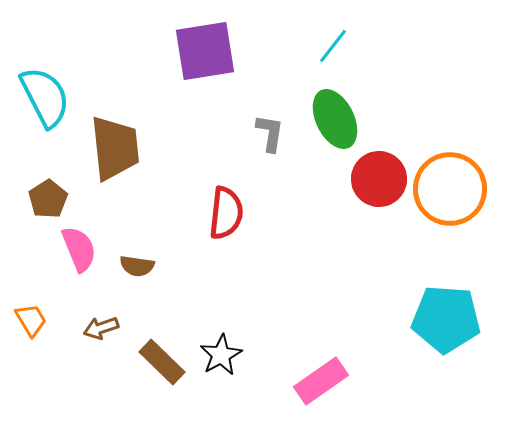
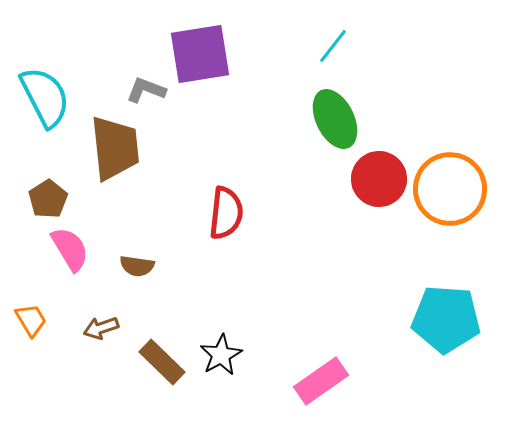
purple square: moved 5 px left, 3 px down
gray L-shape: moved 124 px left, 43 px up; rotated 78 degrees counterclockwise
pink semicircle: moved 9 px left; rotated 9 degrees counterclockwise
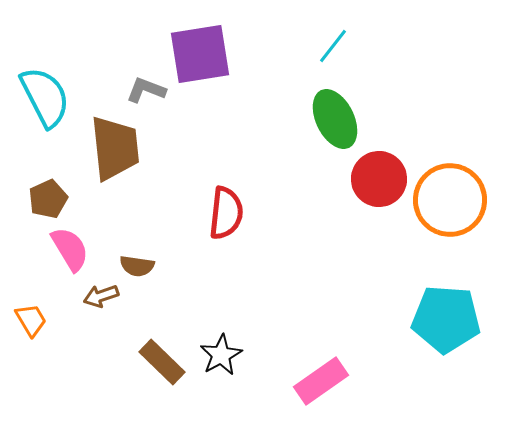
orange circle: moved 11 px down
brown pentagon: rotated 9 degrees clockwise
brown arrow: moved 32 px up
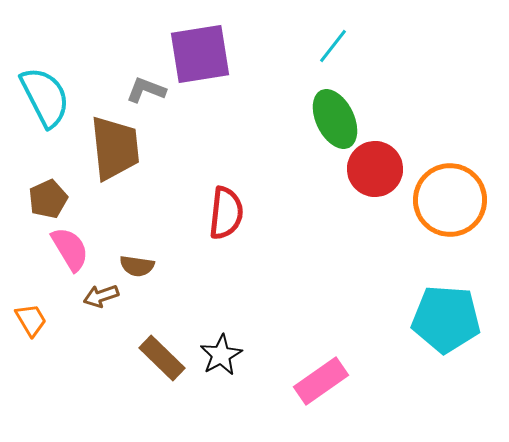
red circle: moved 4 px left, 10 px up
brown rectangle: moved 4 px up
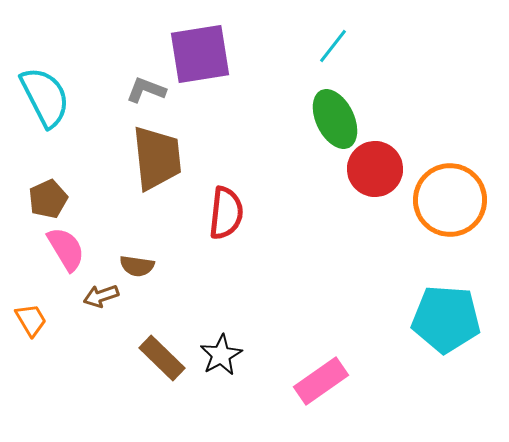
brown trapezoid: moved 42 px right, 10 px down
pink semicircle: moved 4 px left
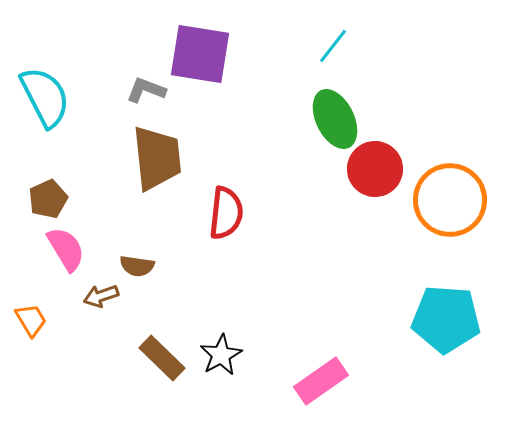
purple square: rotated 18 degrees clockwise
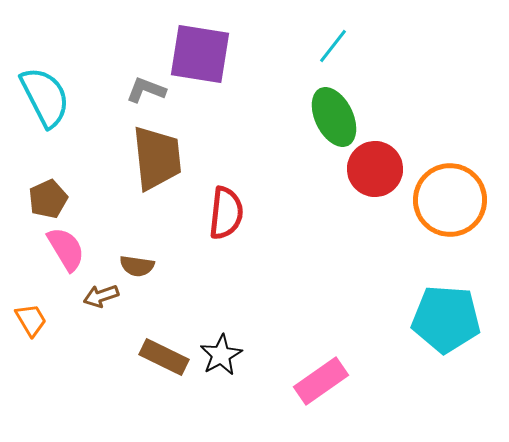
green ellipse: moved 1 px left, 2 px up
brown rectangle: moved 2 px right, 1 px up; rotated 18 degrees counterclockwise
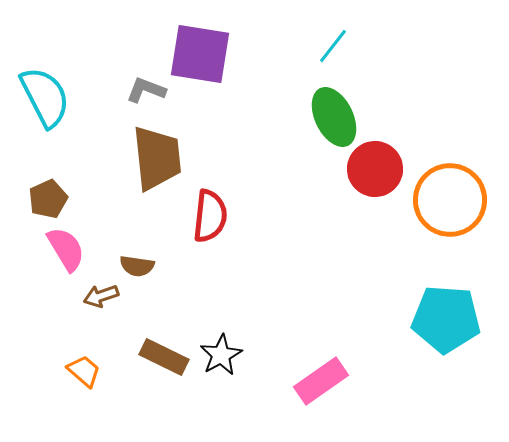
red semicircle: moved 16 px left, 3 px down
orange trapezoid: moved 53 px right, 51 px down; rotated 18 degrees counterclockwise
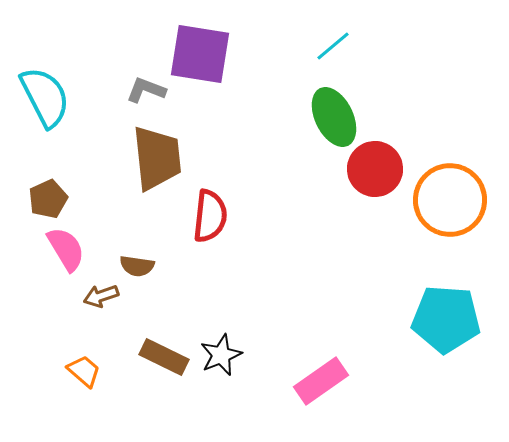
cyan line: rotated 12 degrees clockwise
black star: rotated 6 degrees clockwise
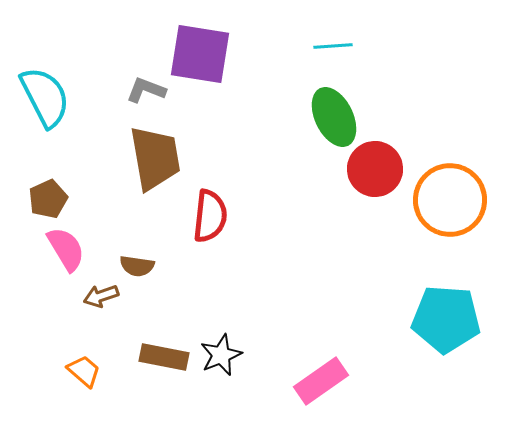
cyan line: rotated 36 degrees clockwise
brown trapezoid: moved 2 px left; rotated 4 degrees counterclockwise
brown rectangle: rotated 15 degrees counterclockwise
